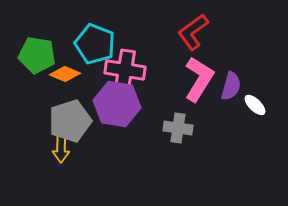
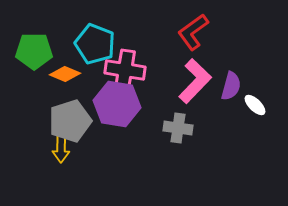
green pentagon: moved 3 px left, 4 px up; rotated 9 degrees counterclockwise
pink L-shape: moved 4 px left, 2 px down; rotated 12 degrees clockwise
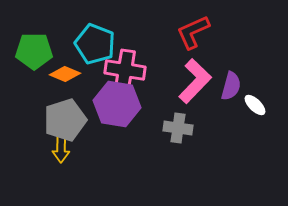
red L-shape: rotated 12 degrees clockwise
gray pentagon: moved 5 px left, 1 px up
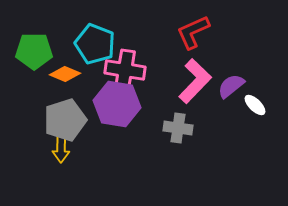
purple semicircle: rotated 144 degrees counterclockwise
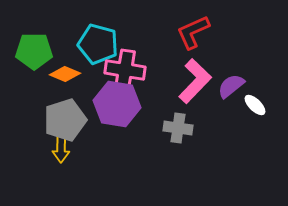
cyan pentagon: moved 3 px right; rotated 6 degrees counterclockwise
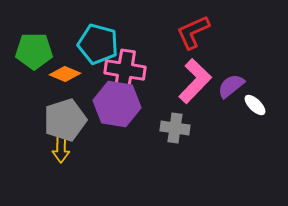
gray cross: moved 3 px left
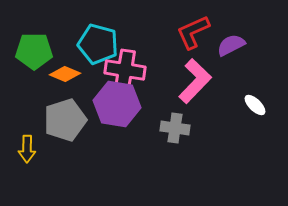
purple semicircle: moved 41 px up; rotated 12 degrees clockwise
yellow arrow: moved 34 px left
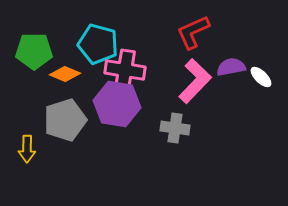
purple semicircle: moved 22 px down; rotated 16 degrees clockwise
white ellipse: moved 6 px right, 28 px up
